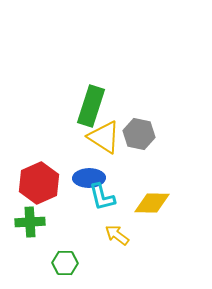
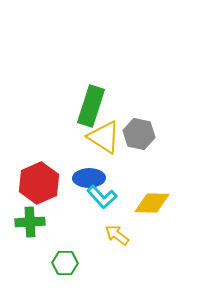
cyan L-shape: rotated 28 degrees counterclockwise
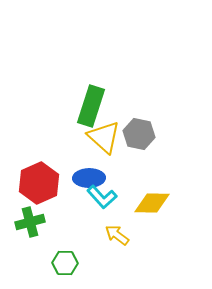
yellow triangle: rotated 9 degrees clockwise
green cross: rotated 12 degrees counterclockwise
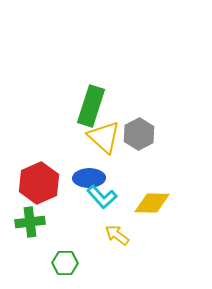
gray hexagon: rotated 20 degrees clockwise
green cross: rotated 8 degrees clockwise
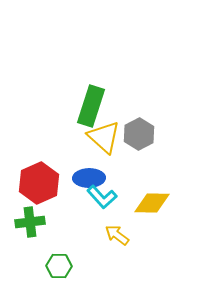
green hexagon: moved 6 px left, 3 px down
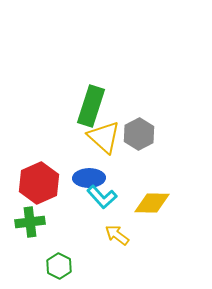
green hexagon: rotated 25 degrees clockwise
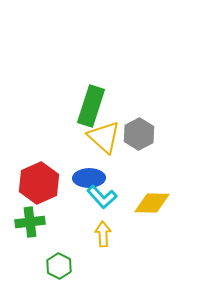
yellow arrow: moved 14 px left, 1 px up; rotated 50 degrees clockwise
